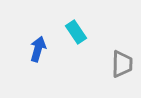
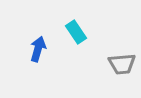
gray trapezoid: rotated 84 degrees clockwise
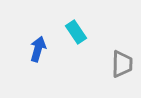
gray trapezoid: rotated 84 degrees counterclockwise
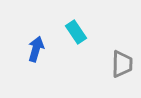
blue arrow: moved 2 px left
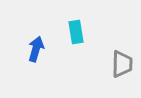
cyan rectangle: rotated 25 degrees clockwise
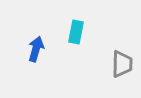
cyan rectangle: rotated 20 degrees clockwise
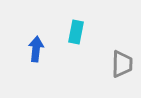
blue arrow: rotated 10 degrees counterclockwise
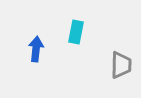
gray trapezoid: moved 1 px left, 1 px down
